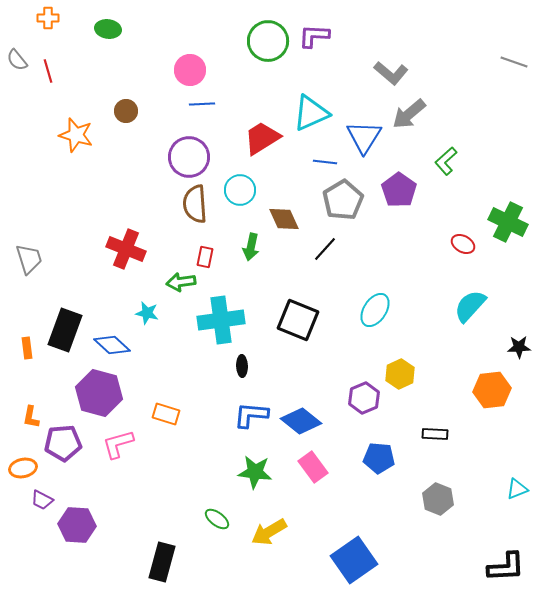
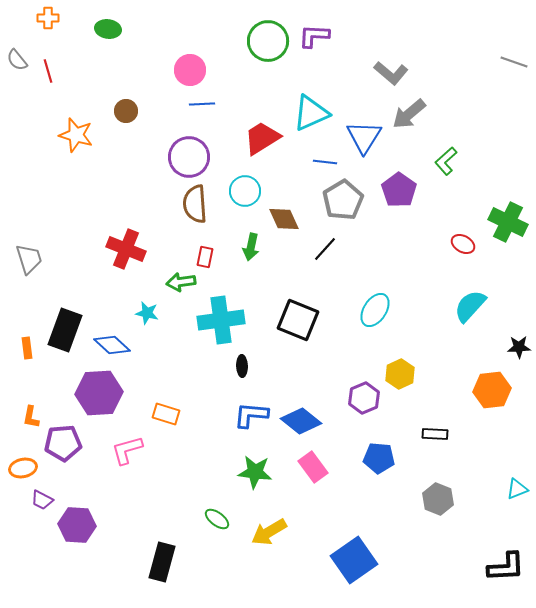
cyan circle at (240, 190): moved 5 px right, 1 px down
purple hexagon at (99, 393): rotated 18 degrees counterclockwise
pink L-shape at (118, 444): moved 9 px right, 6 px down
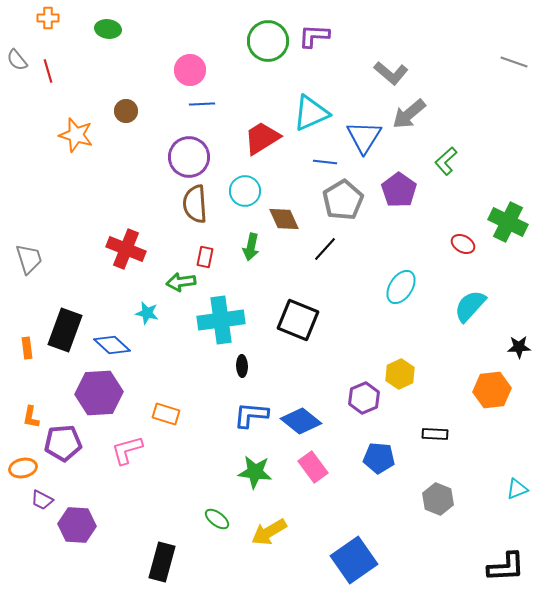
cyan ellipse at (375, 310): moved 26 px right, 23 px up
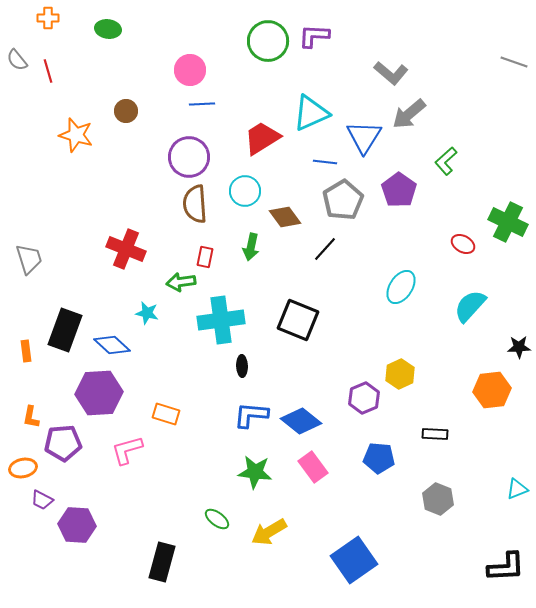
brown diamond at (284, 219): moved 1 px right, 2 px up; rotated 12 degrees counterclockwise
orange rectangle at (27, 348): moved 1 px left, 3 px down
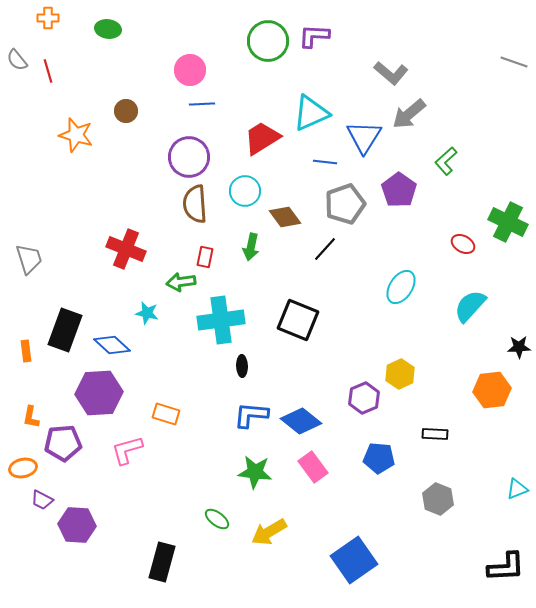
gray pentagon at (343, 200): moved 2 px right, 4 px down; rotated 12 degrees clockwise
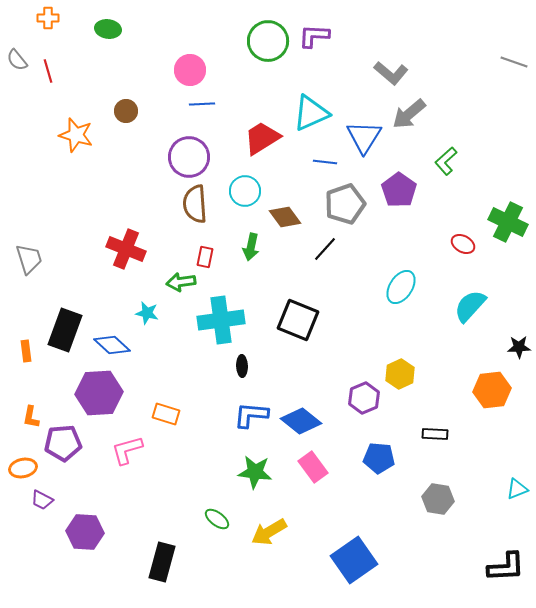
gray hexagon at (438, 499): rotated 12 degrees counterclockwise
purple hexagon at (77, 525): moved 8 px right, 7 px down
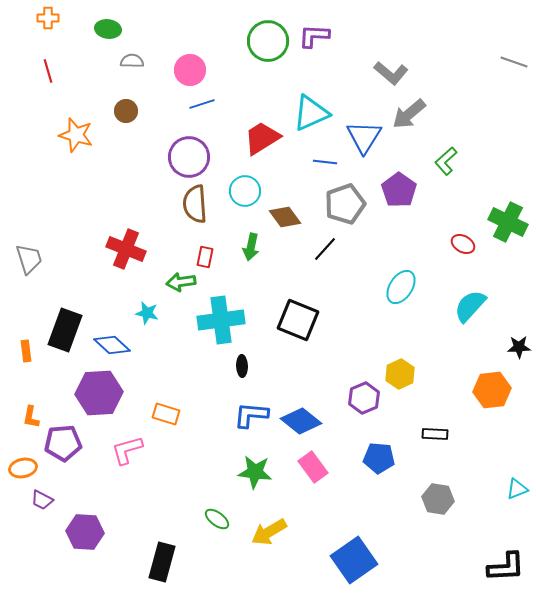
gray semicircle at (17, 60): moved 115 px right, 1 px down; rotated 130 degrees clockwise
blue line at (202, 104): rotated 15 degrees counterclockwise
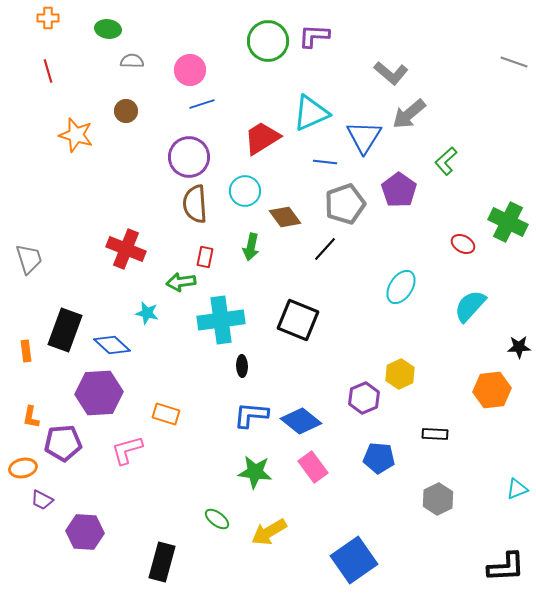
gray hexagon at (438, 499): rotated 24 degrees clockwise
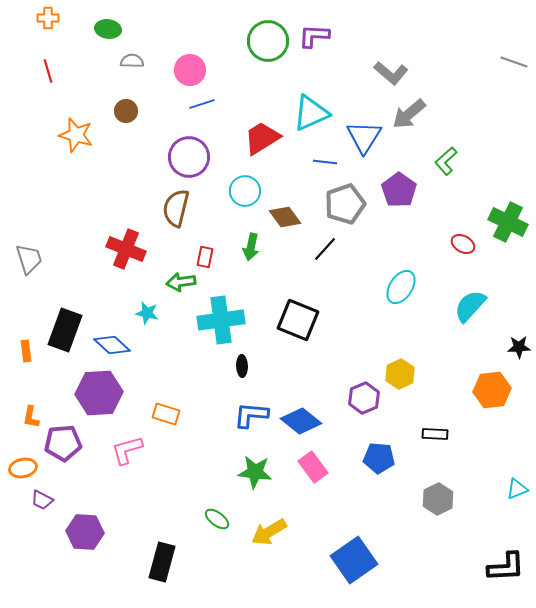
brown semicircle at (195, 204): moved 19 px left, 4 px down; rotated 18 degrees clockwise
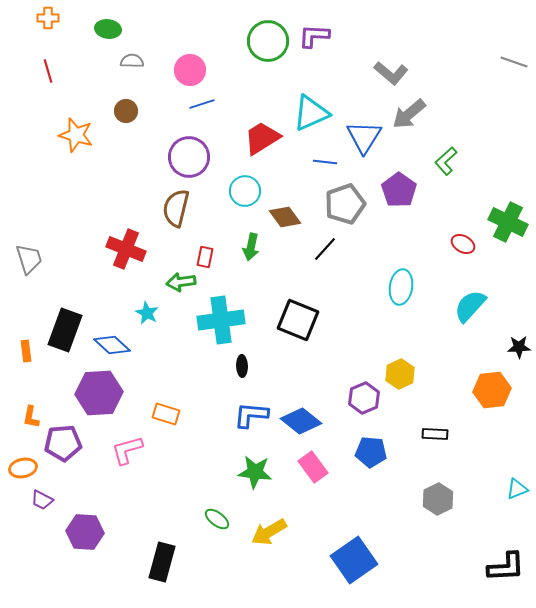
cyan ellipse at (401, 287): rotated 24 degrees counterclockwise
cyan star at (147, 313): rotated 15 degrees clockwise
blue pentagon at (379, 458): moved 8 px left, 6 px up
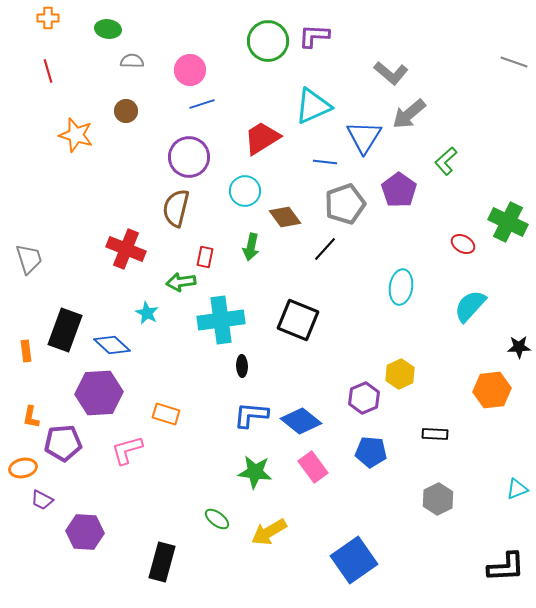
cyan triangle at (311, 113): moved 2 px right, 7 px up
